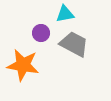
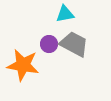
purple circle: moved 8 px right, 11 px down
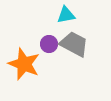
cyan triangle: moved 1 px right, 1 px down
orange star: moved 1 px right, 1 px up; rotated 12 degrees clockwise
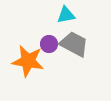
orange star: moved 4 px right, 3 px up; rotated 12 degrees counterclockwise
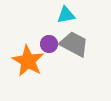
orange star: rotated 20 degrees clockwise
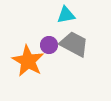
purple circle: moved 1 px down
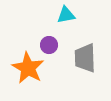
gray trapezoid: moved 11 px right, 14 px down; rotated 120 degrees counterclockwise
orange star: moved 7 px down
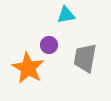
gray trapezoid: rotated 12 degrees clockwise
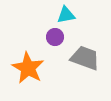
purple circle: moved 6 px right, 8 px up
gray trapezoid: rotated 100 degrees clockwise
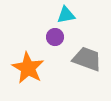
gray trapezoid: moved 2 px right, 1 px down
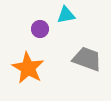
purple circle: moved 15 px left, 8 px up
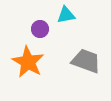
gray trapezoid: moved 1 px left, 2 px down
orange star: moved 6 px up
